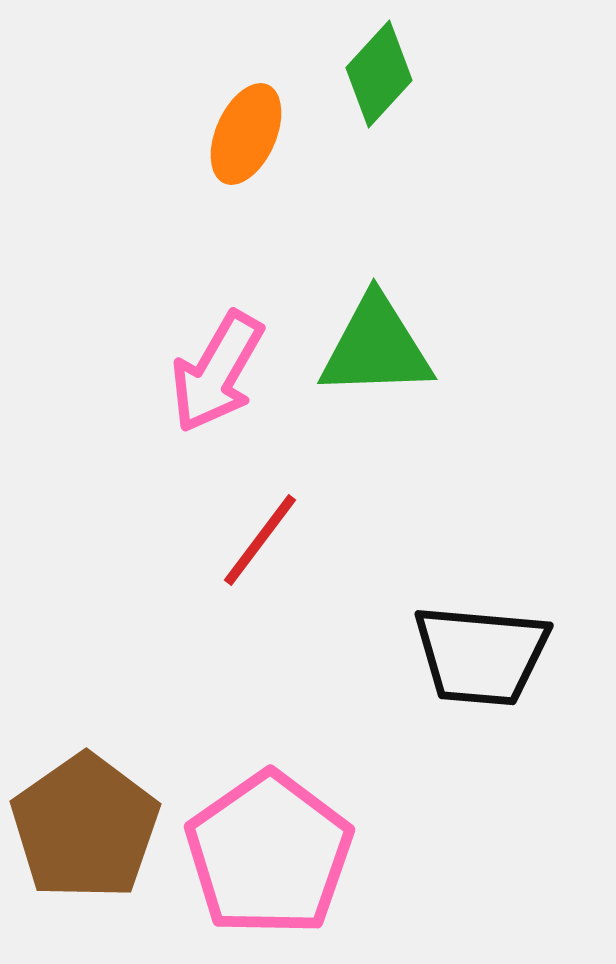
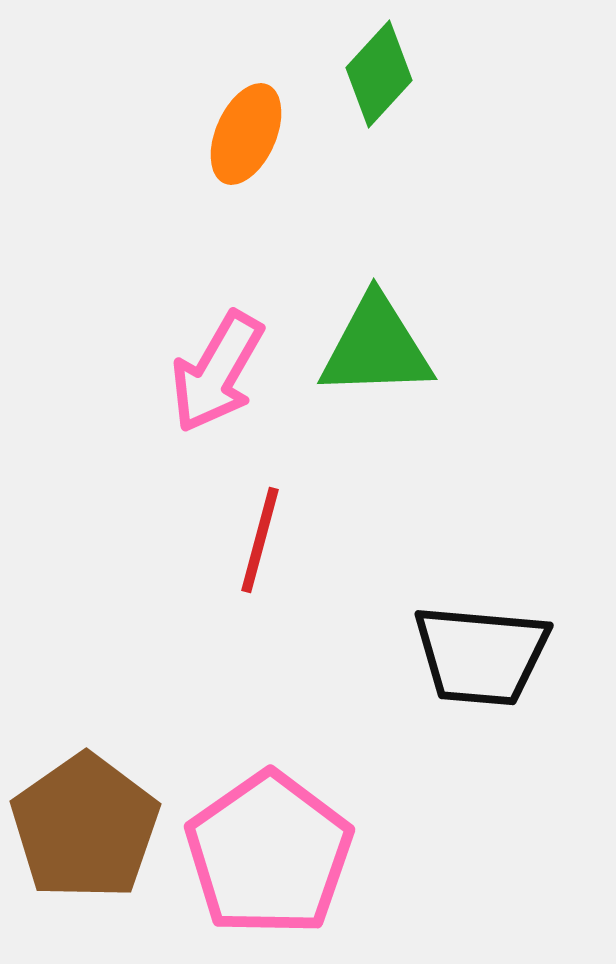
red line: rotated 22 degrees counterclockwise
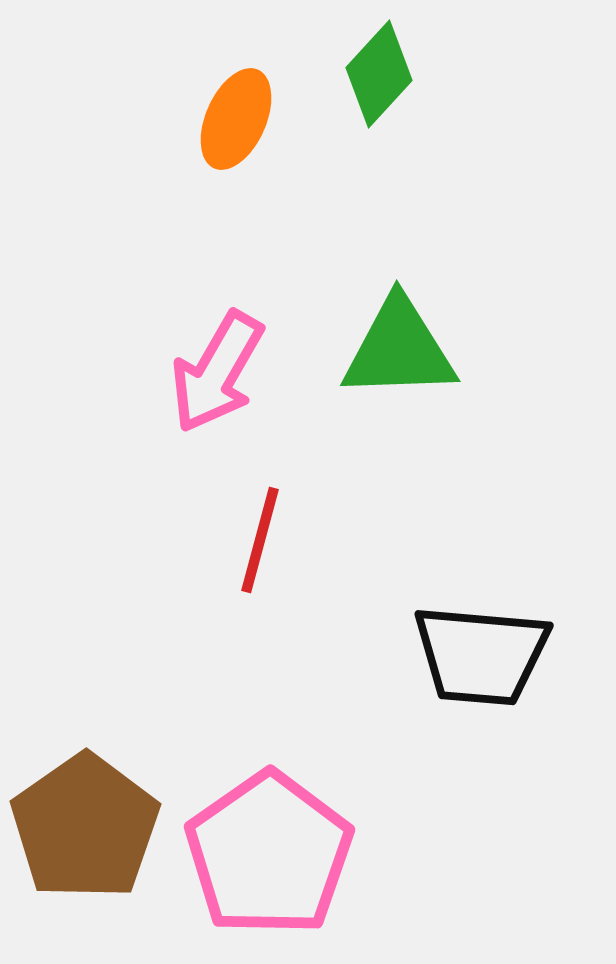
orange ellipse: moved 10 px left, 15 px up
green triangle: moved 23 px right, 2 px down
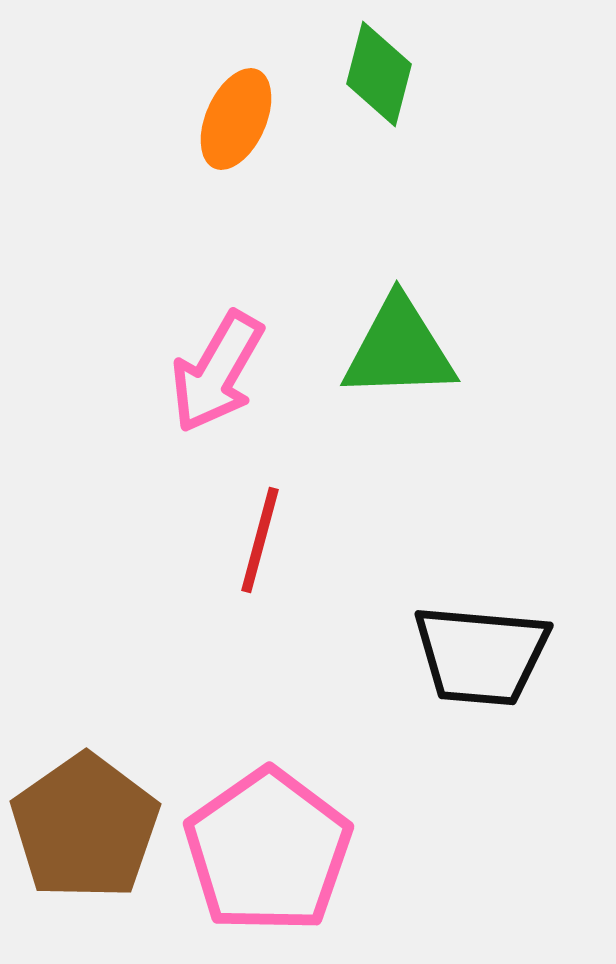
green diamond: rotated 28 degrees counterclockwise
pink pentagon: moved 1 px left, 3 px up
